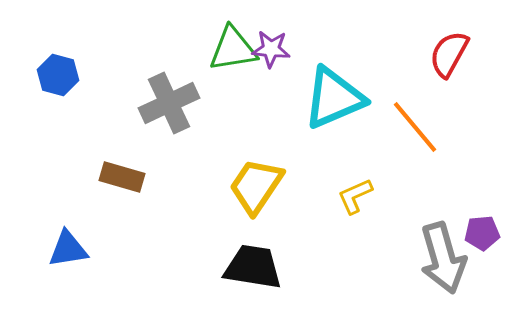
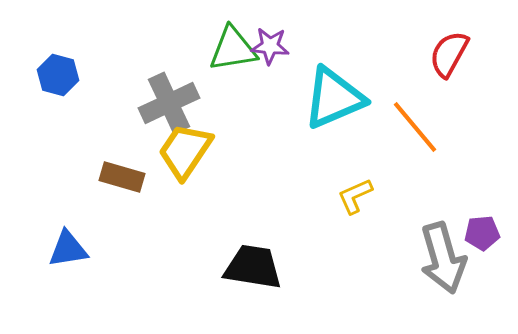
purple star: moved 1 px left, 3 px up
yellow trapezoid: moved 71 px left, 35 px up
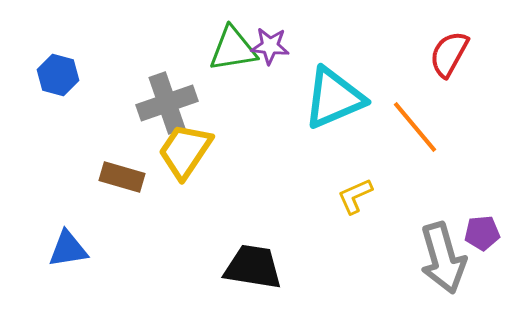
gray cross: moved 2 px left; rotated 6 degrees clockwise
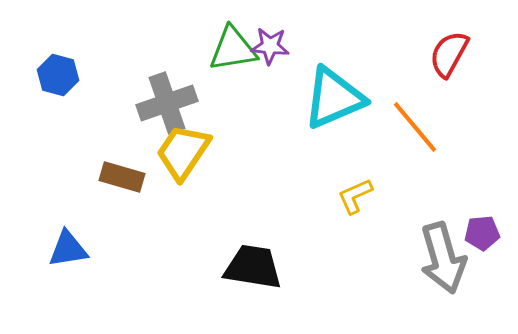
yellow trapezoid: moved 2 px left, 1 px down
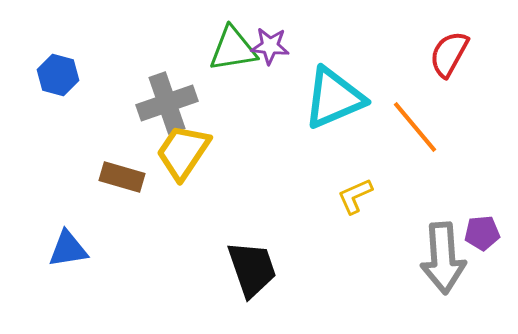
gray arrow: rotated 12 degrees clockwise
black trapezoid: moved 1 px left, 2 px down; rotated 62 degrees clockwise
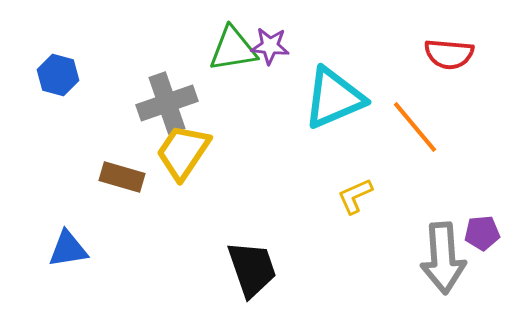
red semicircle: rotated 114 degrees counterclockwise
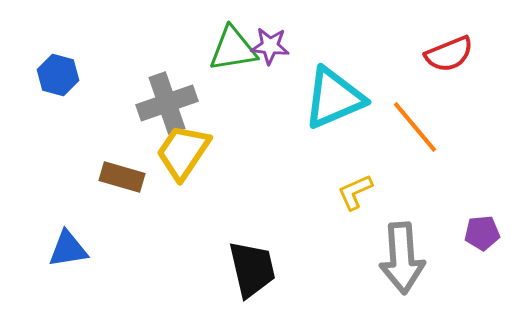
red semicircle: rotated 27 degrees counterclockwise
yellow L-shape: moved 4 px up
gray arrow: moved 41 px left
black trapezoid: rotated 6 degrees clockwise
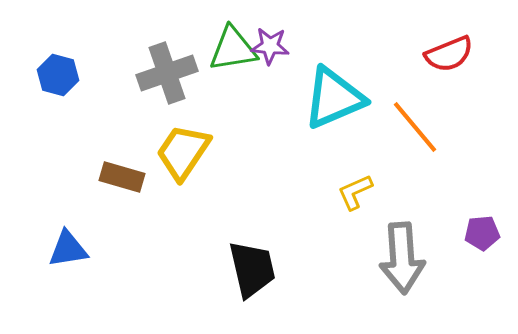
gray cross: moved 30 px up
